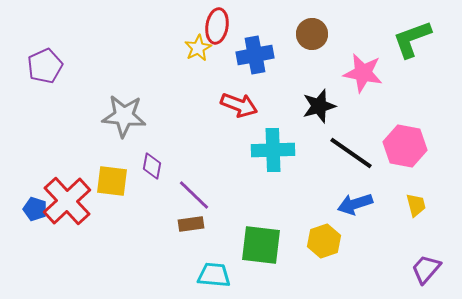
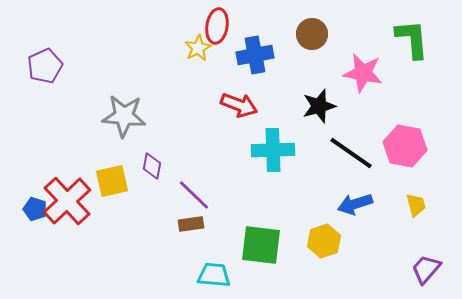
green L-shape: rotated 105 degrees clockwise
yellow square: rotated 20 degrees counterclockwise
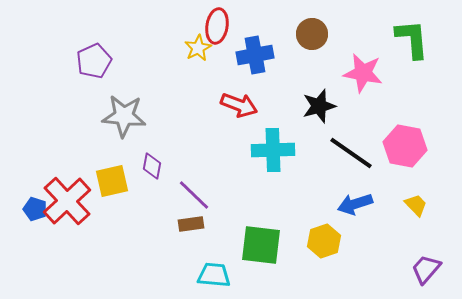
purple pentagon: moved 49 px right, 5 px up
yellow trapezoid: rotated 30 degrees counterclockwise
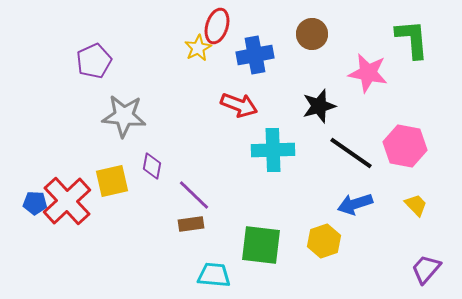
red ellipse: rotated 8 degrees clockwise
pink star: moved 5 px right
blue pentagon: moved 6 px up; rotated 15 degrees counterclockwise
